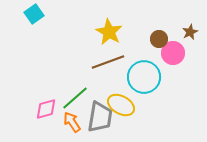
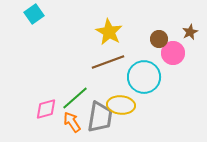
yellow ellipse: rotated 24 degrees counterclockwise
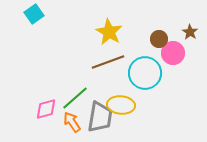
brown star: rotated 14 degrees counterclockwise
cyan circle: moved 1 px right, 4 px up
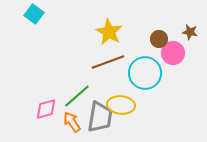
cyan square: rotated 18 degrees counterclockwise
brown star: rotated 21 degrees counterclockwise
green line: moved 2 px right, 2 px up
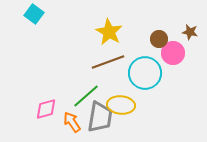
green line: moved 9 px right
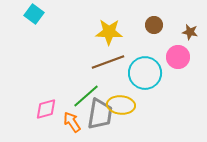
yellow star: rotated 28 degrees counterclockwise
brown circle: moved 5 px left, 14 px up
pink circle: moved 5 px right, 4 px down
gray trapezoid: moved 3 px up
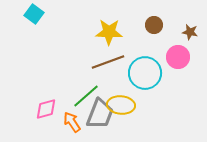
gray trapezoid: rotated 12 degrees clockwise
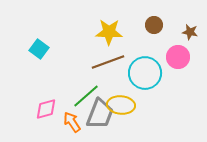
cyan square: moved 5 px right, 35 px down
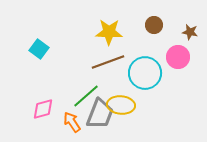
pink diamond: moved 3 px left
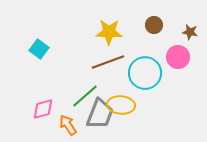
green line: moved 1 px left
orange arrow: moved 4 px left, 3 px down
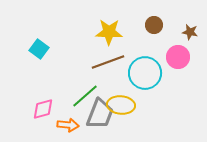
orange arrow: rotated 130 degrees clockwise
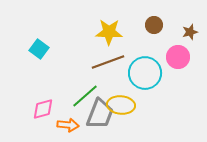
brown star: rotated 28 degrees counterclockwise
